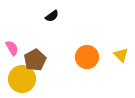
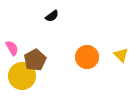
yellow circle: moved 3 px up
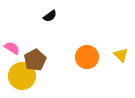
black semicircle: moved 2 px left
pink semicircle: rotated 28 degrees counterclockwise
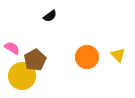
yellow triangle: moved 3 px left
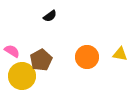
pink semicircle: moved 3 px down
yellow triangle: moved 2 px right, 1 px up; rotated 35 degrees counterclockwise
brown pentagon: moved 6 px right
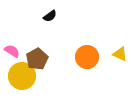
yellow triangle: rotated 14 degrees clockwise
brown pentagon: moved 4 px left, 1 px up
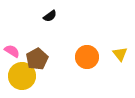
yellow triangle: rotated 28 degrees clockwise
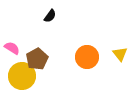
black semicircle: rotated 16 degrees counterclockwise
pink semicircle: moved 3 px up
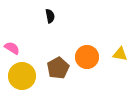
black semicircle: rotated 48 degrees counterclockwise
yellow triangle: rotated 42 degrees counterclockwise
brown pentagon: moved 21 px right, 9 px down
